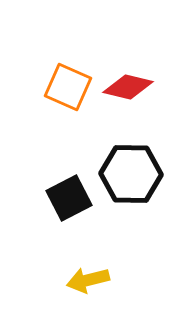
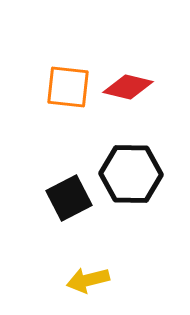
orange square: rotated 18 degrees counterclockwise
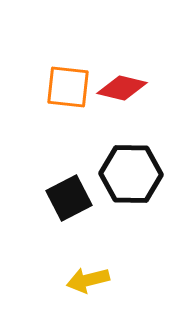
red diamond: moved 6 px left, 1 px down
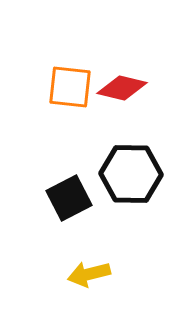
orange square: moved 2 px right
yellow arrow: moved 1 px right, 6 px up
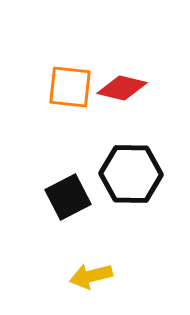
black square: moved 1 px left, 1 px up
yellow arrow: moved 2 px right, 2 px down
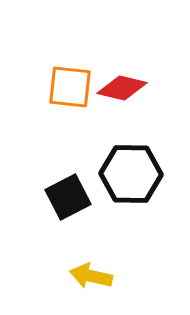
yellow arrow: rotated 27 degrees clockwise
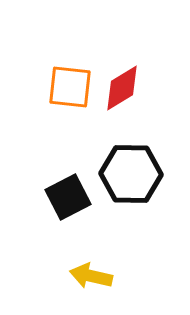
red diamond: rotated 45 degrees counterclockwise
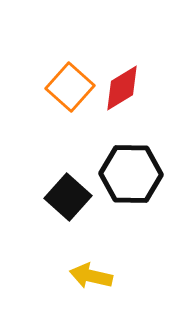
orange square: rotated 36 degrees clockwise
black square: rotated 21 degrees counterclockwise
